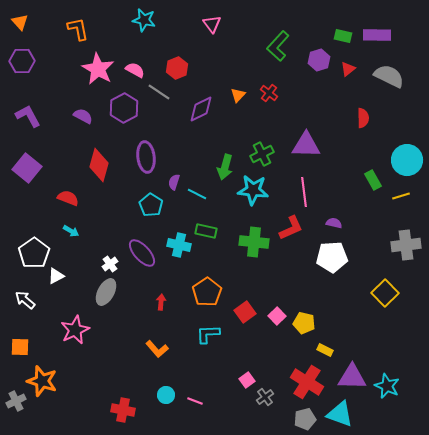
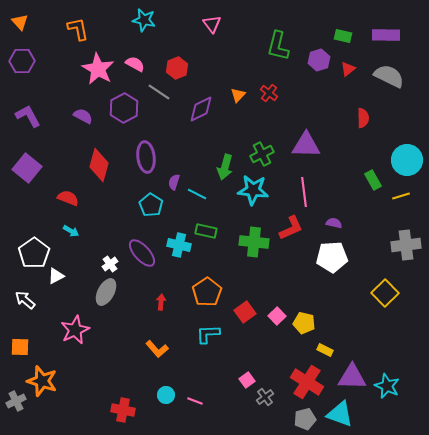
purple rectangle at (377, 35): moved 9 px right
green L-shape at (278, 46): rotated 28 degrees counterclockwise
pink semicircle at (135, 70): moved 6 px up
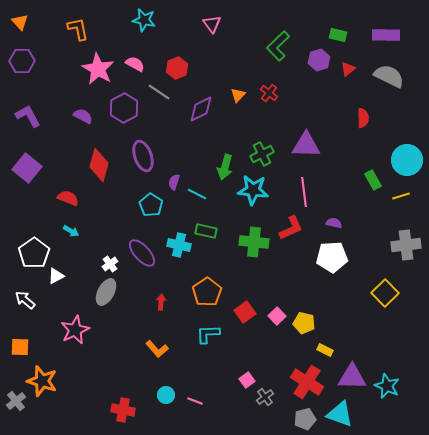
green rectangle at (343, 36): moved 5 px left, 1 px up
green L-shape at (278, 46): rotated 32 degrees clockwise
purple ellipse at (146, 157): moved 3 px left, 1 px up; rotated 12 degrees counterclockwise
gray cross at (16, 401): rotated 12 degrees counterclockwise
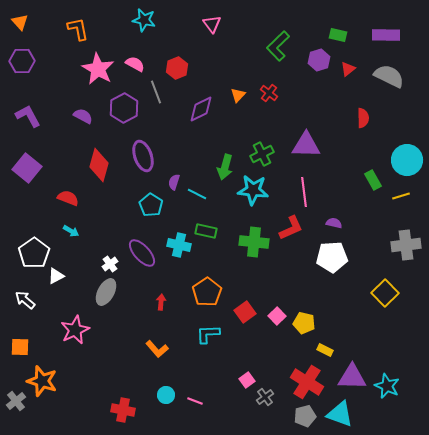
gray line at (159, 92): moved 3 px left; rotated 35 degrees clockwise
gray pentagon at (305, 419): moved 3 px up
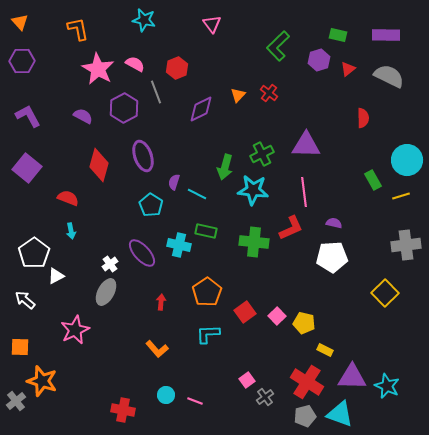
cyan arrow at (71, 231): rotated 49 degrees clockwise
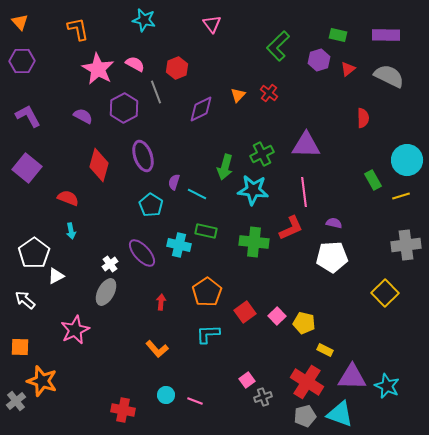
gray cross at (265, 397): moved 2 px left; rotated 18 degrees clockwise
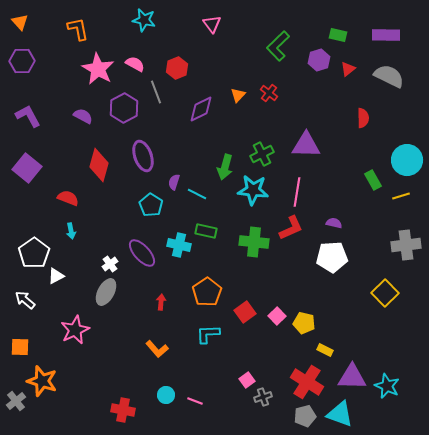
pink line at (304, 192): moved 7 px left; rotated 16 degrees clockwise
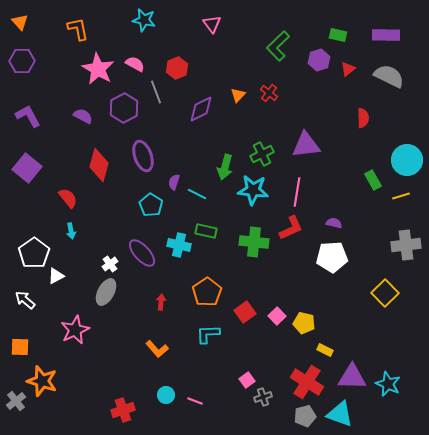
purple triangle at (306, 145): rotated 8 degrees counterclockwise
red semicircle at (68, 198): rotated 30 degrees clockwise
cyan star at (387, 386): moved 1 px right, 2 px up
red cross at (123, 410): rotated 30 degrees counterclockwise
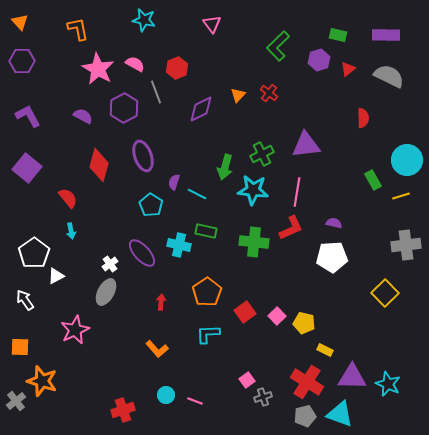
white arrow at (25, 300): rotated 15 degrees clockwise
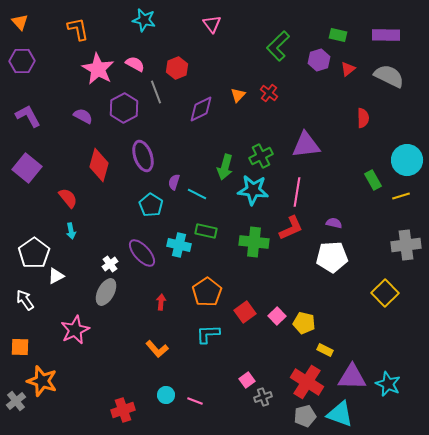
green cross at (262, 154): moved 1 px left, 2 px down
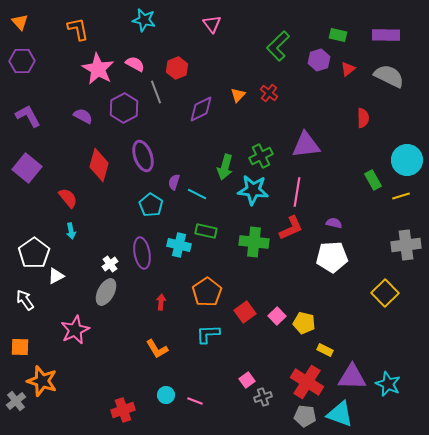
purple ellipse at (142, 253): rotated 32 degrees clockwise
orange L-shape at (157, 349): rotated 10 degrees clockwise
gray pentagon at (305, 416): rotated 20 degrees clockwise
